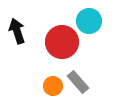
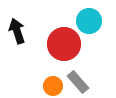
red circle: moved 2 px right, 2 px down
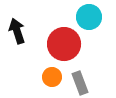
cyan circle: moved 4 px up
gray rectangle: moved 2 px right, 1 px down; rotated 20 degrees clockwise
orange circle: moved 1 px left, 9 px up
